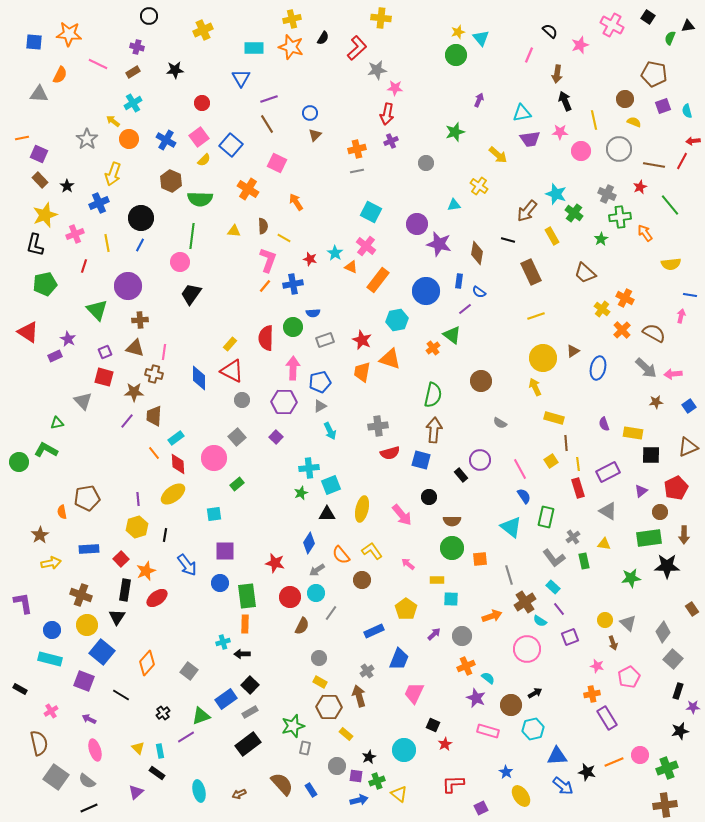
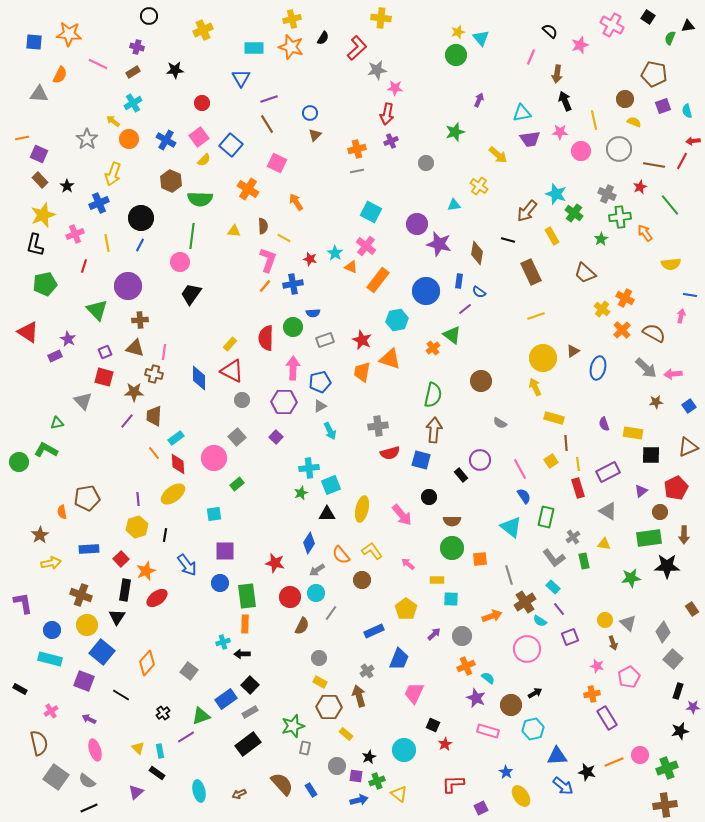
pink line at (529, 55): moved 2 px right, 2 px down
yellow star at (45, 215): moved 2 px left
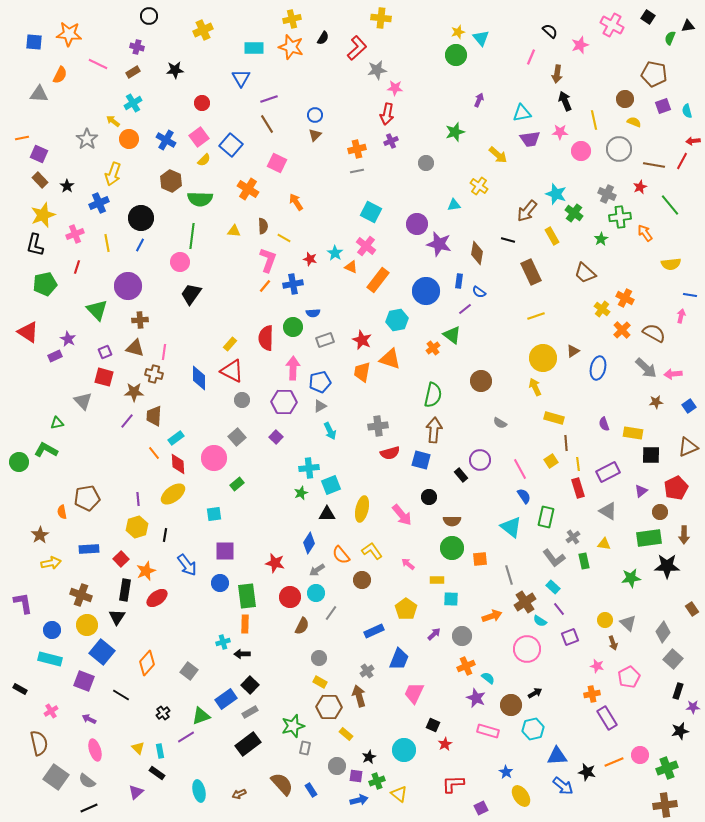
blue circle at (310, 113): moved 5 px right, 2 px down
red line at (84, 266): moved 7 px left, 1 px down
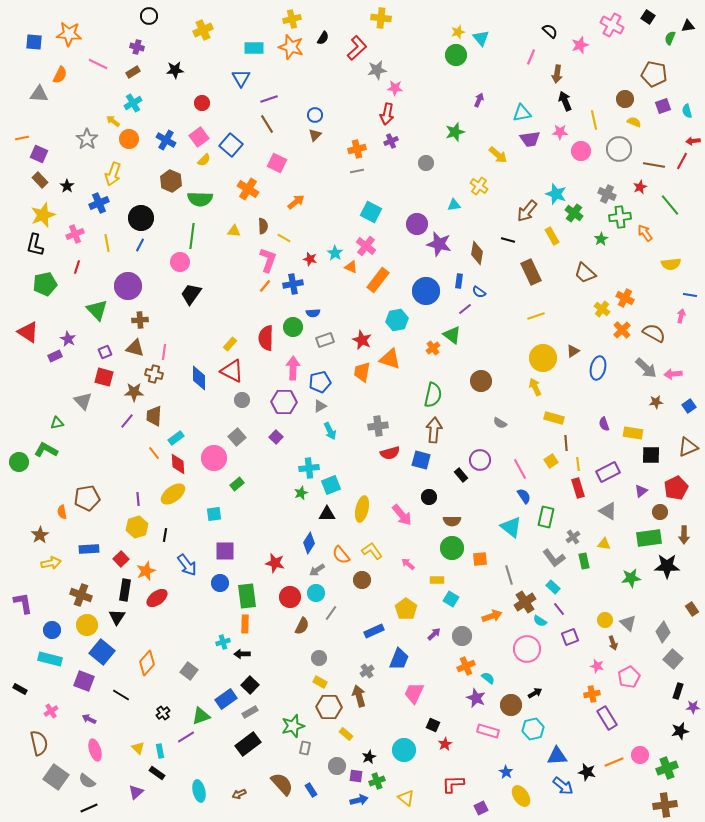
orange arrow at (296, 202): rotated 84 degrees clockwise
cyan square at (451, 599): rotated 28 degrees clockwise
yellow triangle at (399, 794): moved 7 px right, 4 px down
